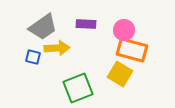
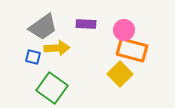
yellow square: rotated 15 degrees clockwise
green square: moved 26 px left; rotated 32 degrees counterclockwise
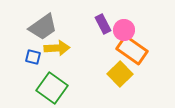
purple rectangle: moved 17 px right; rotated 60 degrees clockwise
orange rectangle: rotated 20 degrees clockwise
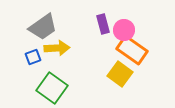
purple rectangle: rotated 12 degrees clockwise
blue square: rotated 35 degrees counterclockwise
yellow square: rotated 10 degrees counterclockwise
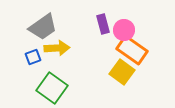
yellow square: moved 2 px right, 2 px up
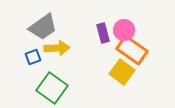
purple rectangle: moved 9 px down
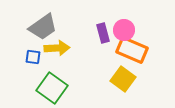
orange rectangle: rotated 12 degrees counterclockwise
blue square: rotated 28 degrees clockwise
yellow square: moved 1 px right, 7 px down
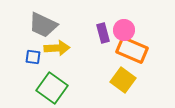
gray trapezoid: moved 2 px up; rotated 60 degrees clockwise
yellow square: moved 1 px down
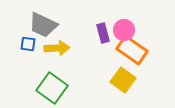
orange rectangle: rotated 12 degrees clockwise
blue square: moved 5 px left, 13 px up
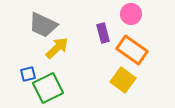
pink circle: moved 7 px right, 16 px up
blue square: moved 30 px down; rotated 21 degrees counterclockwise
yellow arrow: rotated 40 degrees counterclockwise
green square: moved 4 px left; rotated 28 degrees clockwise
